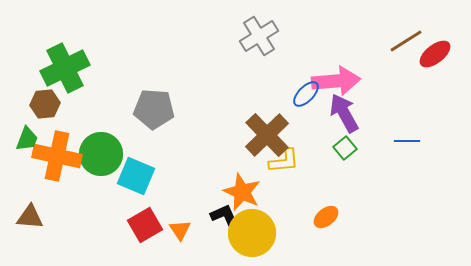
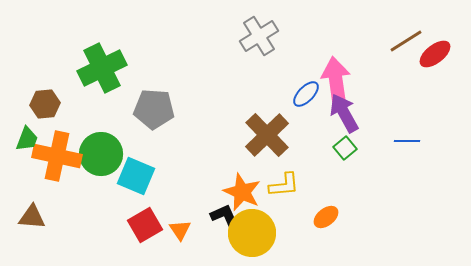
green cross: moved 37 px right
pink arrow: rotated 93 degrees counterclockwise
yellow L-shape: moved 24 px down
brown triangle: moved 2 px right
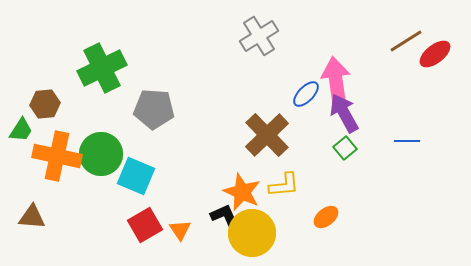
green trapezoid: moved 6 px left, 9 px up; rotated 12 degrees clockwise
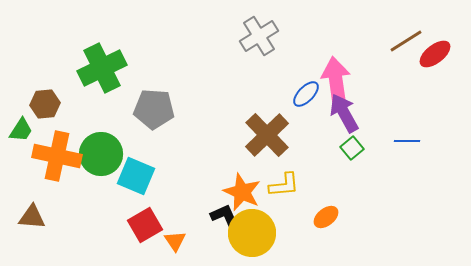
green square: moved 7 px right
orange triangle: moved 5 px left, 11 px down
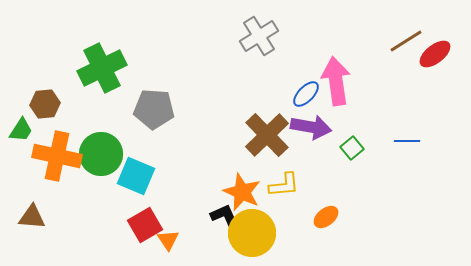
purple arrow: moved 33 px left, 14 px down; rotated 129 degrees clockwise
orange triangle: moved 7 px left, 1 px up
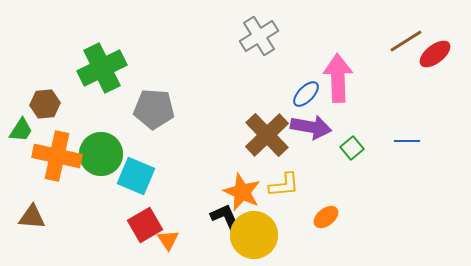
pink arrow: moved 2 px right, 3 px up; rotated 6 degrees clockwise
yellow circle: moved 2 px right, 2 px down
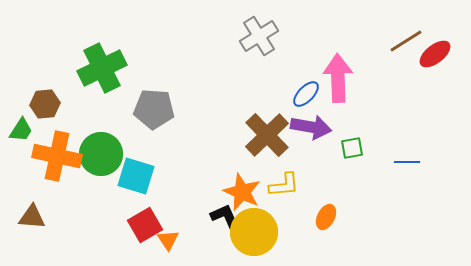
blue line: moved 21 px down
green square: rotated 30 degrees clockwise
cyan square: rotated 6 degrees counterclockwise
orange ellipse: rotated 25 degrees counterclockwise
yellow circle: moved 3 px up
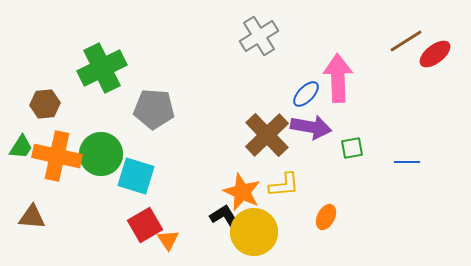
green trapezoid: moved 17 px down
black L-shape: rotated 8 degrees counterclockwise
